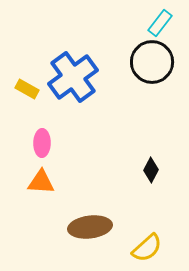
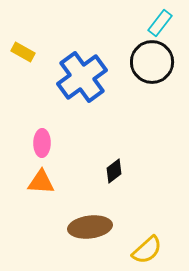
blue cross: moved 9 px right
yellow rectangle: moved 4 px left, 37 px up
black diamond: moved 37 px left, 1 px down; rotated 25 degrees clockwise
yellow semicircle: moved 2 px down
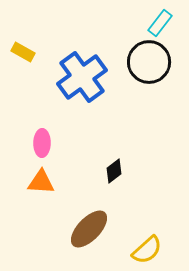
black circle: moved 3 px left
brown ellipse: moved 1 px left, 2 px down; rotated 39 degrees counterclockwise
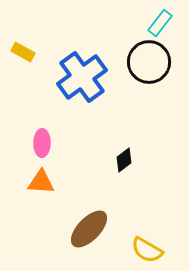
black diamond: moved 10 px right, 11 px up
yellow semicircle: rotated 72 degrees clockwise
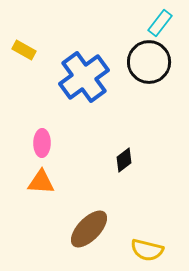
yellow rectangle: moved 1 px right, 2 px up
blue cross: moved 2 px right
yellow semicircle: rotated 16 degrees counterclockwise
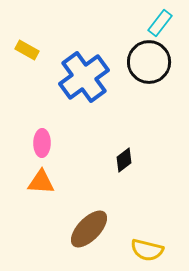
yellow rectangle: moved 3 px right
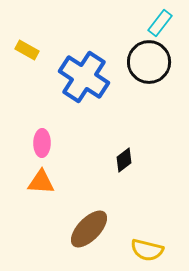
blue cross: rotated 21 degrees counterclockwise
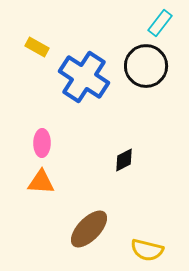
yellow rectangle: moved 10 px right, 3 px up
black circle: moved 3 px left, 4 px down
black diamond: rotated 10 degrees clockwise
